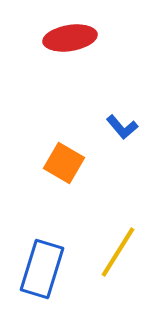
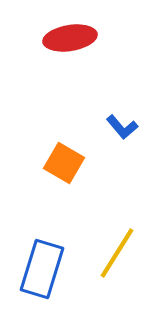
yellow line: moved 1 px left, 1 px down
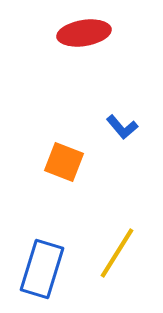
red ellipse: moved 14 px right, 5 px up
orange square: moved 1 px up; rotated 9 degrees counterclockwise
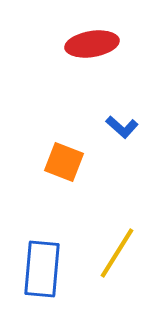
red ellipse: moved 8 px right, 11 px down
blue L-shape: rotated 8 degrees counterclockwise
blue rectangle: rotated 12 degrees counterclockwise
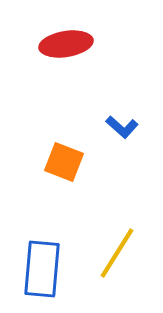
red ellipse: moved 26 px left
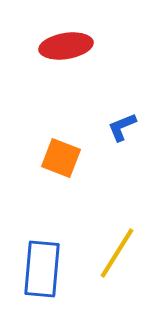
red ellipse: moved 2 px down
blue L-shape: rotated 116 degrees clockwise
orange square: moved 3 px left, 4 px up
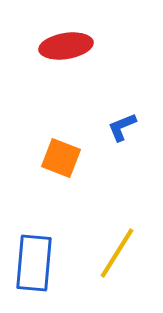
blue rectangle: moved 8 px left, 6 px up
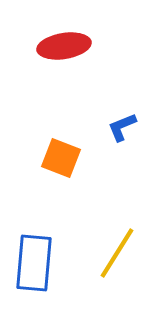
red ellipse: moved 2 px left
